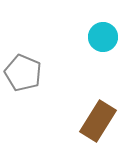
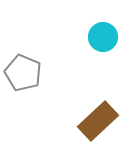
brown rectangle: rotated 15 degrees clockwise
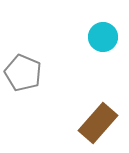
brown rectangle: moved 2 px down; rotated 6 degrees counterclockwise
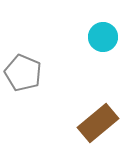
brown rectangle: rotated 9 degrees clockwise
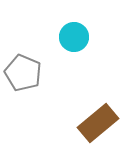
cyan circle: moved 29 px left
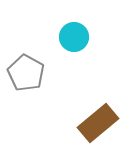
gray pentagon: moved 3 px right; rotated 6 degrees clockwise
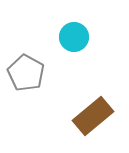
brown rectangle: moved 5 px left, 7 px up
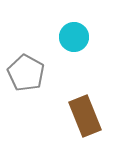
brown rectangle: moved 8 px left; rotated 72 degrees counterclockwise
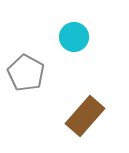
brown rectangle: rotated 63 degrees clockwise
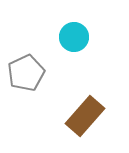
gray pentagon: rotated 18 degrees clockwise
